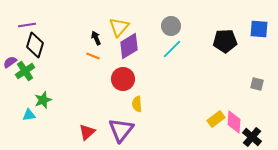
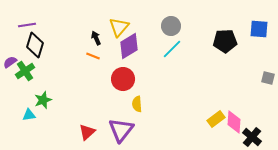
gray square: moved 11 px right, 6 px up
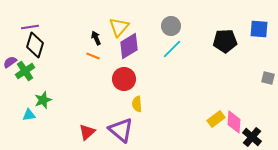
purple line: moved 3 px right, 2 px down
red circle: moved 1 px right
purple triangle: rotated 28 degrees counterclockwise
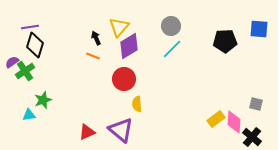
purple semicircle: moved 2 px right
gray square: moved 12 px left, 26 px down
red triangle: rotated 18 degrees clockwise
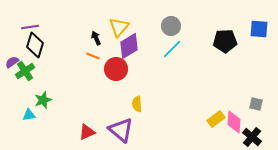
red circle: moved 8 px left, 10 px up
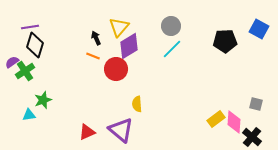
blue square: rotated 24 degrees clockwise
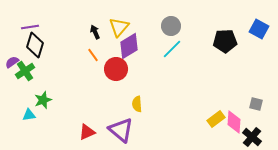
black arrow: moved 1 px left, 6 px up
orange line: moved 1 px up; rotated 32 degrees clockwise
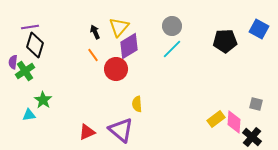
gray circle: moved 1 px right
purple semicircle: moved 1 px right; rotated 48 degrees counterclockwise
green star: rotated 18 degrees counterclockwise
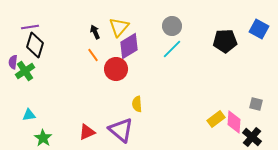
green star: moved 38 px down
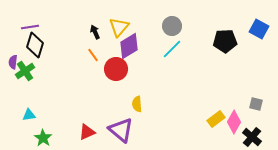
pink diamond: rotated 25 degrees clockwise
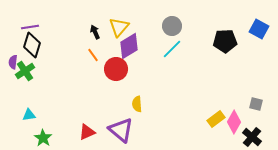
black diamond: moved 3 px left
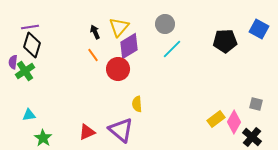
gray circle: moved 7 px left, 2 px up
red circle: moved 2 px right
